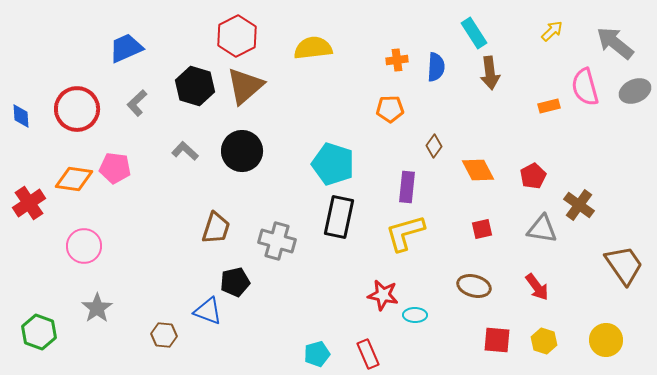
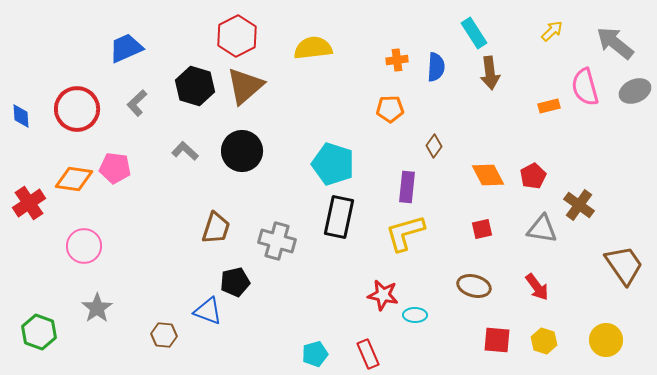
orange diamond at (478, 170): moved 10 px right, 5 px down
cyan pentagon at (317, 354): moved 2 px left
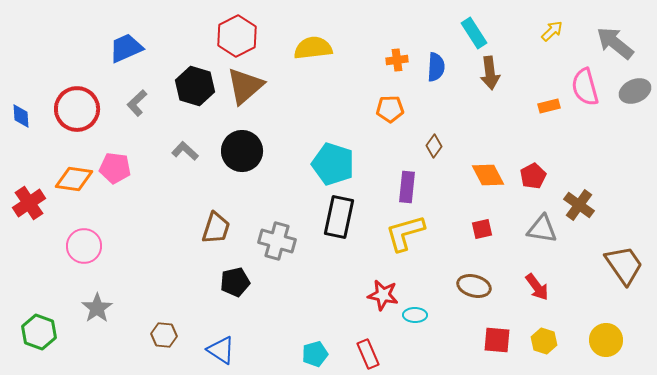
blue triangle at (208, 311): moved 13 px right, 39 px down; rotated 12 degrees clockwise
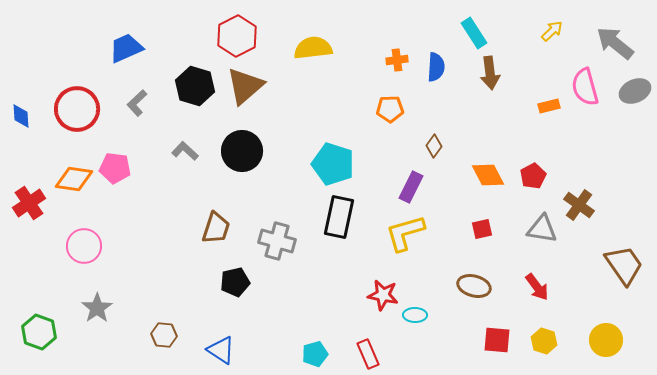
purple rectangle at (407, 187): moved 4 px right; rotated 20 degrees clockwise
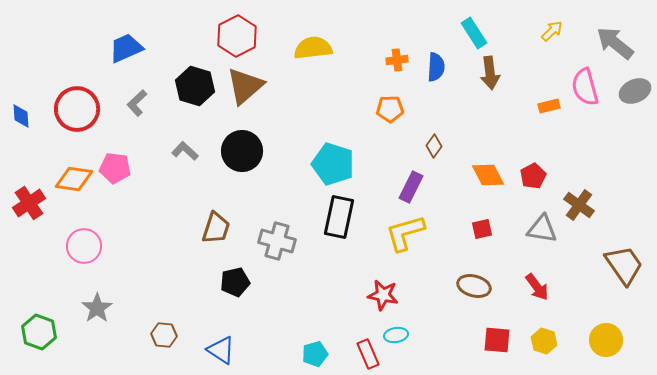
cyan ellipse at (415, 315): moved 19 px left, 20 px down; rotated 10 degrees counterclockwise
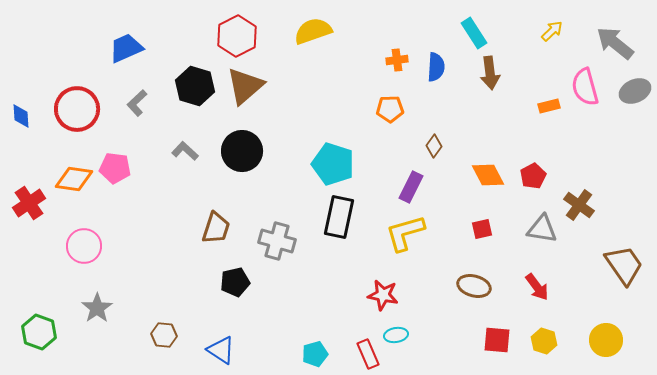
yellow semicircle at (313, 48): moved 17 px up; rotated 12 degrees counterclockwise
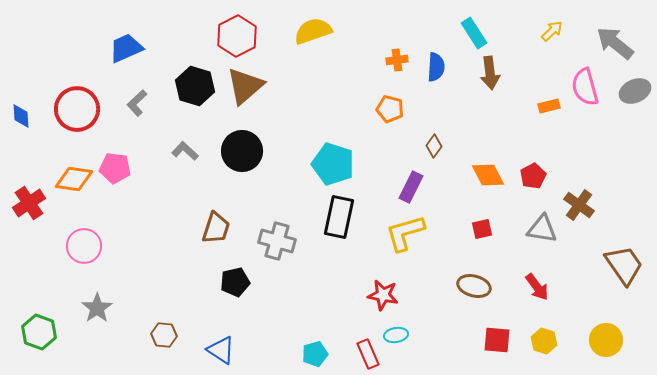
orange pentagon at (390, 109): rotated 16 degrees clockwise
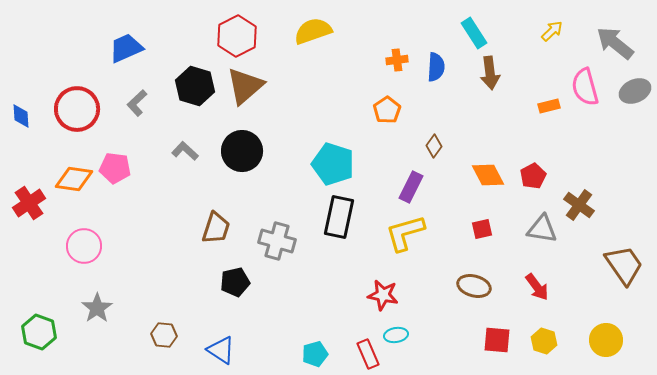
orange pentagon at (390, 109): moved 3 px left, 1 px down; rotated 24 degrees clockwise
